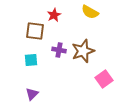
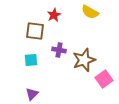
brown star: moved 1 px right, 9 px down
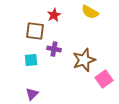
purple cross: moved 5 px left, 1 px up
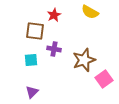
purple triangle: moved 2 px up
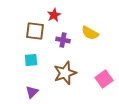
yellow semicircle: moved 21 px down
purple cross: moved 9 px right, 9 px up
brown star: moved 19 px left, 13 px down
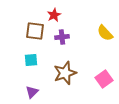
yellow semicircle: moved 15 px right; rotated 18 degrees clockwise
purple cross: moved 1 px left, 3 px up; rotated 16 degrees counterclockwise
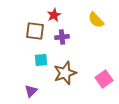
yellow semicircle: moved 9 px left, 13 px up
cyan square: moved 10 px right
purple triangle: moved 1 px left, 1 px up
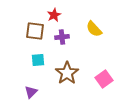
yellow semicircle: moved 2 px left, 9 px down
cyan square: moved 3 px left
brown star: moved 2 px right; rotated 15 degrees counterclockwise
purple triangle: moved 1 px down
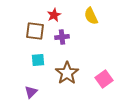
yellow semicircle: moved 3 px left, 13 px up; rotated 18 degrees clockwise
